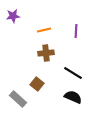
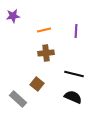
black line: moved 1 px right, 1 px down; rotated 18 degrees counterclockwise
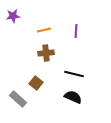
brown square: moved 1 px left, 1 px up
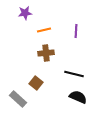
purple star: moved 12 px right, 3 px up
black semicircle: moved 5 px right
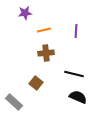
gray rectangle: moved 4 px left, 3 px down
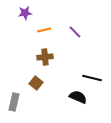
purple line: moved 1 px left, 1 px down; rotated 48 degrees counterclockwise
brown cross: moved 1 px left, 4 px down
black line: moved 18 px right, 4 px down
gray rectangle: rotated 60 degrees clockwise
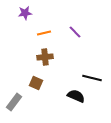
orange line: moved 3 px down
brown square: rotated 16 degrees counterclockwise
black semicircle: moved 2 px left, 1 px up
gray rectangle: rotated 24 degrees clockwise
